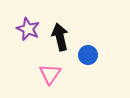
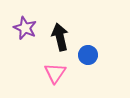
purple star: moved 3 px left, 1 px up
pink triangle: moved 5 px right, 1 px up
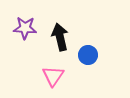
purple star: rotated 20 degrees counterclockwise
pink triangle: moved 2 px left, 3 px down
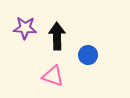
black arrow: moved 3 px left, 1 px up; rotated 12 degrees clockwise
pink triangle: rotated 45 degrees counterclockwise
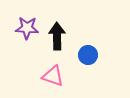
purple star: moved 2 px right
